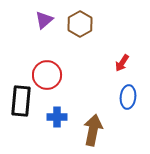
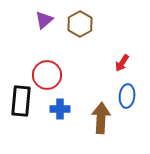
blue ellipse: moved 1 px left, 1 px up
blue cross: moved 3 px right, 8 px up
brown arrow: moved 8 px right, 12 px up; rotated 8 degrees counterclockwise
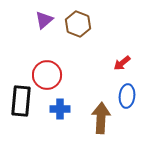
brown hexagon: moved 2 px left; rotated 10 degrees counterclockwise
red arrow: rotated 18 degrees clockwise
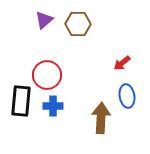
brown hexagon: rotated 20 degrees counterclockwise
blue ellipse: rotated 15 degrees counterclockwise
blue cross: moved 7 px left, 3 px up
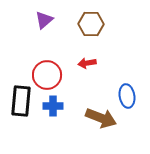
brown hexagon: moved 13 px right
red arrow: moved 35 px left; rotated 30 degrees clockwise
brown arrow: rotated 108 degrees clockwise
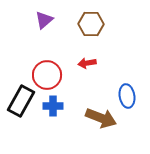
black rectangle: rotated 24 degrees clockwise
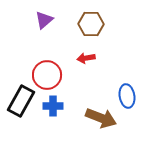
red arrow: moved 1 px left, 5 px up
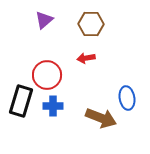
blue ellipse: moved 2 px down
black rectangle: rotated 12 degrees counterclockwise
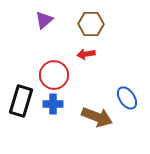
red arrow: moved 4 px up
red circle: moved 7 px right
blue ellipse: rotated 25 degrees counterclockwise
blue cross: moved 2 px up
brown arrow: moved 4 px left, 1 px up
